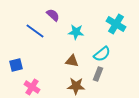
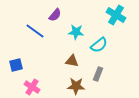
purple semicircle: moved 2 px right; rotated 88 degrees clockwise
cyan cross: moved 9 px up
cyan semicircle: moved 3 px left, 9 px up
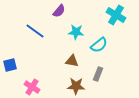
purple semicircle: moved 4 px right, 4 px up
blue square: moved 6 px left
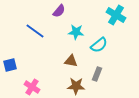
brown triangle: moved 1 px left
gray rectangle: moved 1 px left
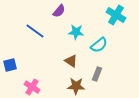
brown triangle: rotated 24 degrees clockwise
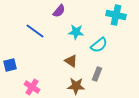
cyan cross: rotated 18 degrees counterclockwise
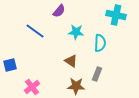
cyan semicircle: moved 1 px right, 2 px up; rotated 48 degrees counterclockwise
pink cross: rotated 21 degrees clockwise
